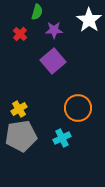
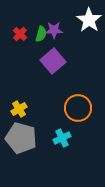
green semicircle: moved 4 px right, 22 px down
gray pentagon: moved 2 px down; rotated 24 degrees clockwise
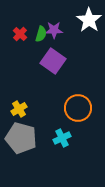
purple square: rotated 15 degrees counterclockwise
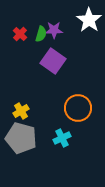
yellow cross: moved 2 px right, 2 px down
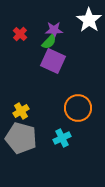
green semicircle: moved 8 px right, 8 px down; rotated 28 degrees clockwise
purple square: rotated 10 degrees counterclockwise
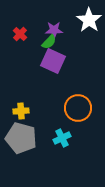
yellow cross: rotated 28 degrees clockwise
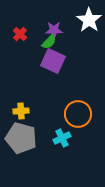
orange circle: moved 6 px down
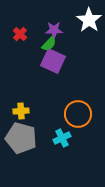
green semicircle: moved 2 px down
